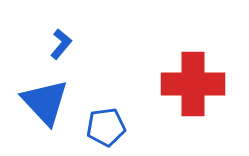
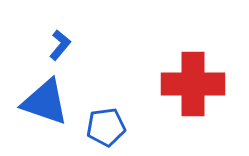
blue L-shape: moved 1 px left, 1 px down
blue triangle: rotated 28 degrees counterclockwise
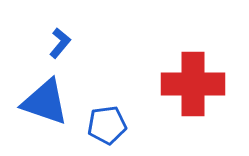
blue L-shape: moved 2 px up
blue pentagon: moved 1 px right, 2 px up
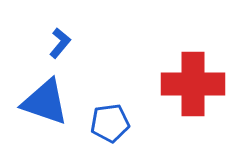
blue pentagon: moved 3 px right, 2 px up
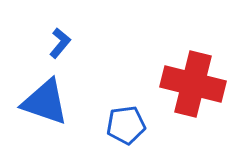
red cross: rotated 14 degrees clockwise
blue pentagon: moved 16 px right, 2 px down
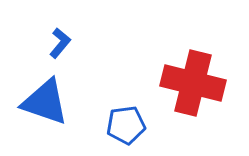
red cross: moved 1 px up
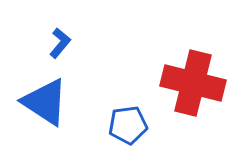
blue triangle: rotated 14 degrees clockwise
blue pentagon: moved 2 px right
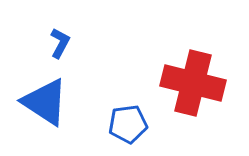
blue L-shape: rotated 12 degrees counterclockwise
blue pentagon: moved 1 px up
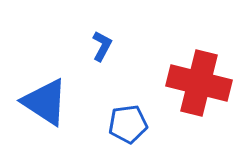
blue L-shape: moved 42 px right, 3 px down
red cross: moved 6 px right
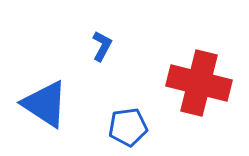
blue triangle: moved 2 px down
blue pentagon: moved 3 px down
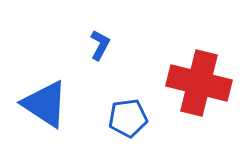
blue L-shape: moved 2 px left, 1 px up
blue pentagon: moved 9 px up
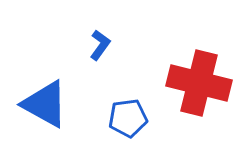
blue L-shape: rotated 8 degrees clockwise
blue triangle: rotated 4 degrees counterclockwise
